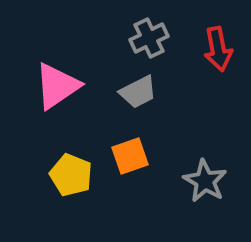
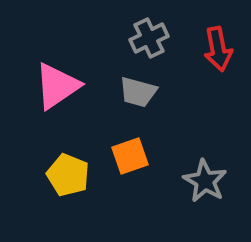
gray trapezoid: rotated 42 degrees clockwise
yellow pentagon: moved 3 px left
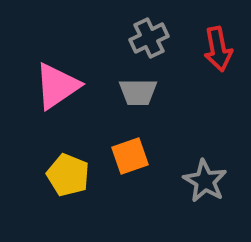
gray trapezoid: rotated 15 degrees counterclockwise
